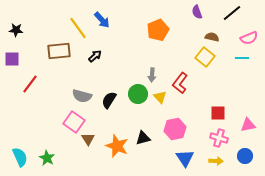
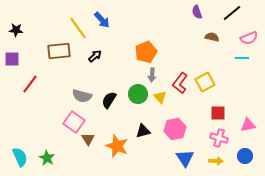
orange pentagon: moved 12 px left, 22 px down
yellow square: moved 25 px down; rotated 24 degrees clockwise
black triangle: moved 7 px up
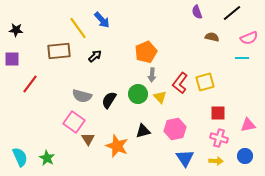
yellow square: rotated 12 degrees clockwise
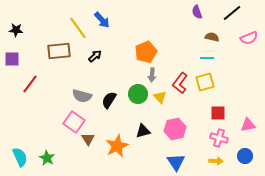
cyan line: moved 35 px left
orange star: rotated 25 degrees clockwise
blue triangle: moved 9 px left, 4 px down
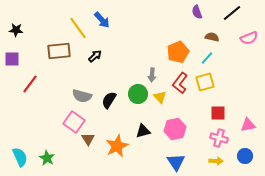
orange pentagon: moved 32 px right
cyan line: rotated 48 degrees counterclockwise
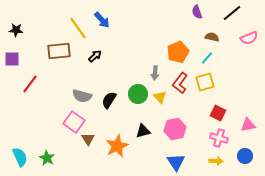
gray arrow: moved 3 px right, 2 px up
red square: rotated 28 degrees clockwise
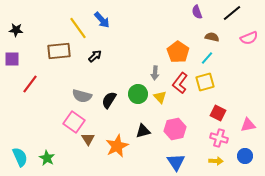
orange pentagon: rotated 15 degrees counterclockwise
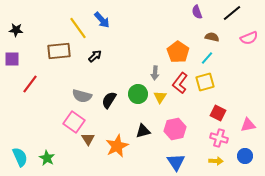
yellow triangle: rotated 16 degrees clockwise
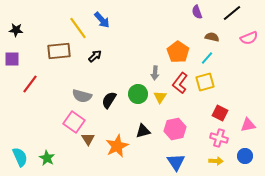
red square: moved 2 px right
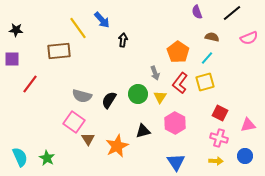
black arrow: moved 28 px right, 16 px up; rotated 40 degrees counterclockwise
gray arrow: rotated 24 degrees counterclockwise
pink hexagon: moved 6 px up; rotated 20 degrees counterclockwise
